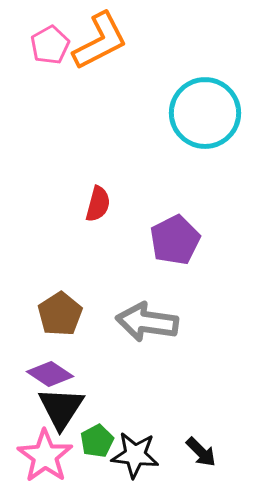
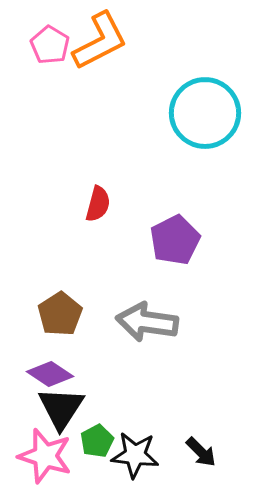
pink pentagon: rotated 12 degrees counterclockwise
pink star: rotated 18 degrees counterclockwise
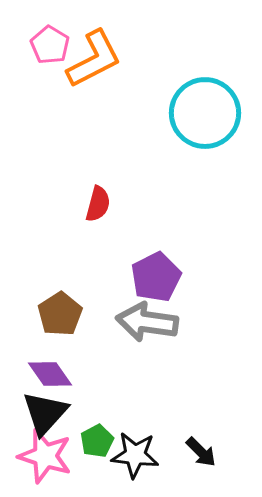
orange L-shape: moved 6 px left, 18 px down
purple pentagon: moved 19 px left, 37 px down
purple diamond: rotated 21 degrees clockwise
black triangle: moved 16 px left, 5 px down; rotated 9 degrees clockwise
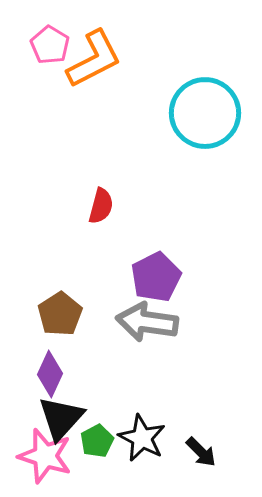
red semicircle: moved 3 px right, 2 px down
purple diamond: rotated 60 degrees clockwise
black triangle: moved 16 px right, 5 px down
black star: moved 7 px right, 17 px up; rotated 21 degrees clockwise
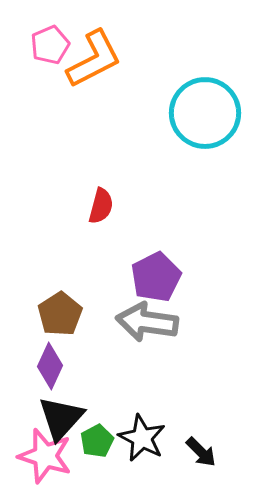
pink pentagon: rotated 18 degrees clockwise
purple diamond: moved 8 px up
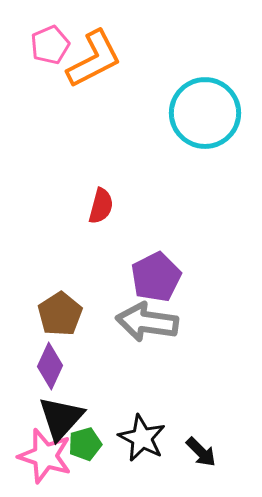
green pentagon: moved 12 px left, 3 px down; rotated 12 degrees clockwise
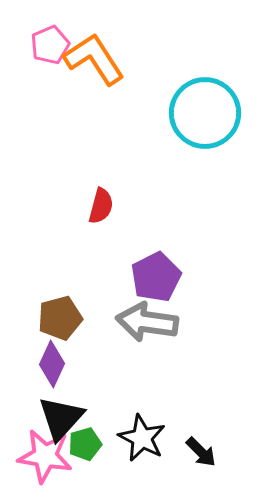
orange L-shape: rotated 96 degrees counterclockwise
brown pentagon: moved 4 px down; rotated 18 degrees clockwise
purple diamond: moved 2 px right, 2 px up
pink star: rotated 8 degrees counterclockwise
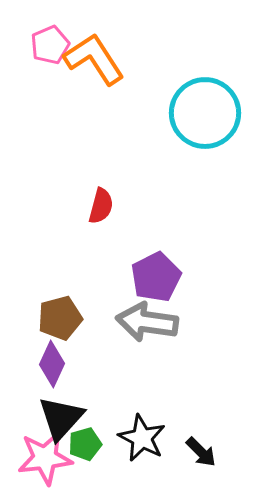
pink star: moved 2 px down; rotated 16 degrees counterclockwise
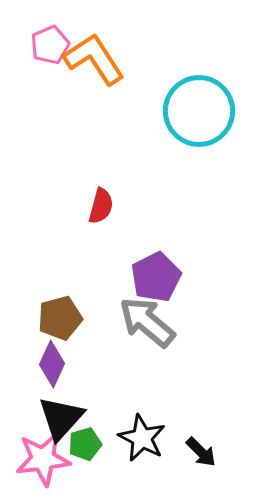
cyan circle: moved 6 px left, 2 px up
gray arrow: rotated 32 degrees clockwise
pink star: moved 2 px left, 1 px down
